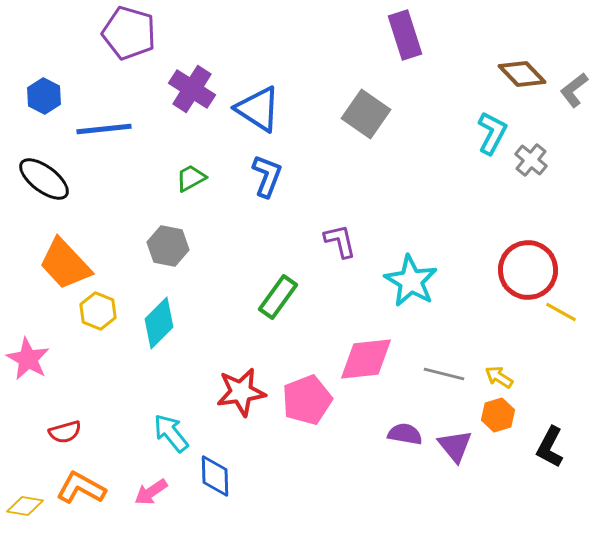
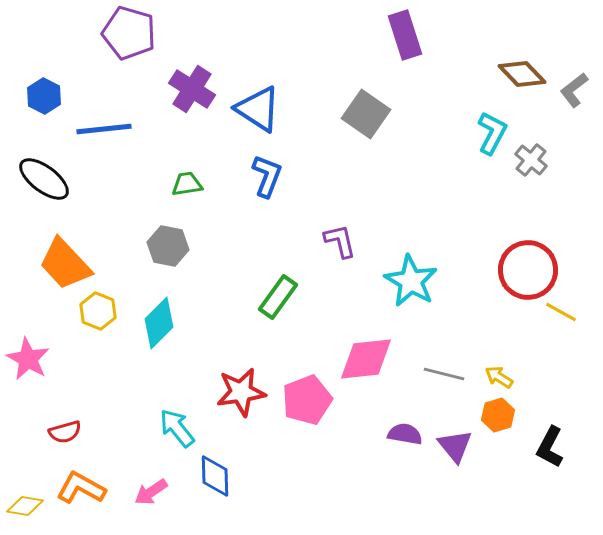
green trapezoid: moved 4 px left, 6 px down; rotated 20 degrees clockwise
cyan arrow: moved 6 px right, 5 px up
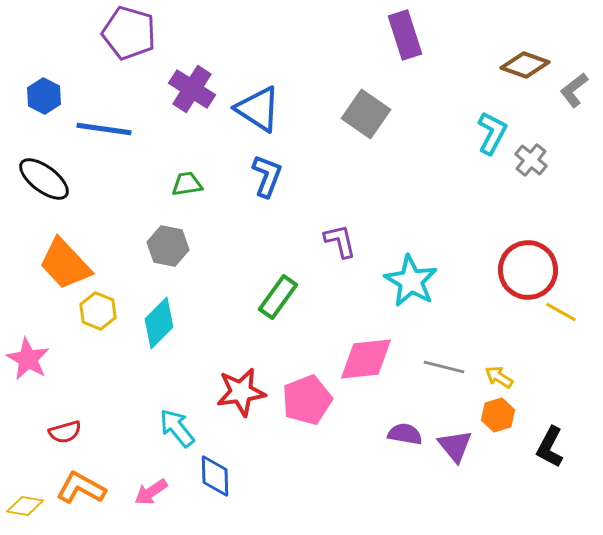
brown diamond: moved 3 px right, 9 px up; rotated 27 degrees counterclockwise
blue line: rotated 14 degrees clockwise
gray line: moved 7 px up
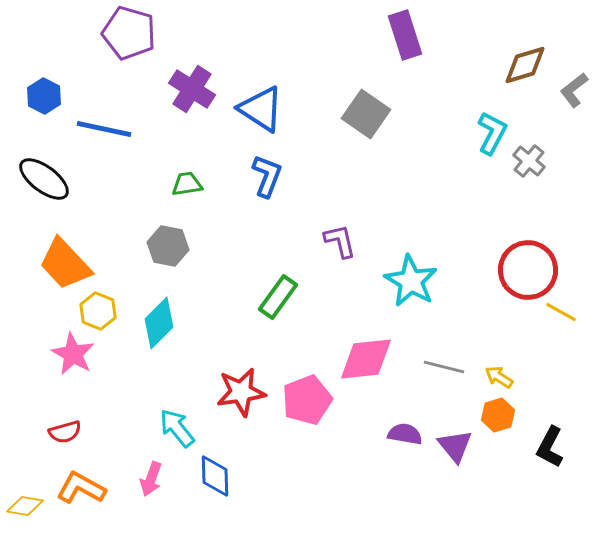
brown diamond: rotated 36 degrees counterclockwise
blue triangle: moved 3 px right
blue line: rotated 4 degrees clockwise
gray cross: moved 2 px left, 1 px down
pink star: moved 45 px right, 5 px up
pink arrow: moved 13 px up; rotated 36 degrees counterclockwise
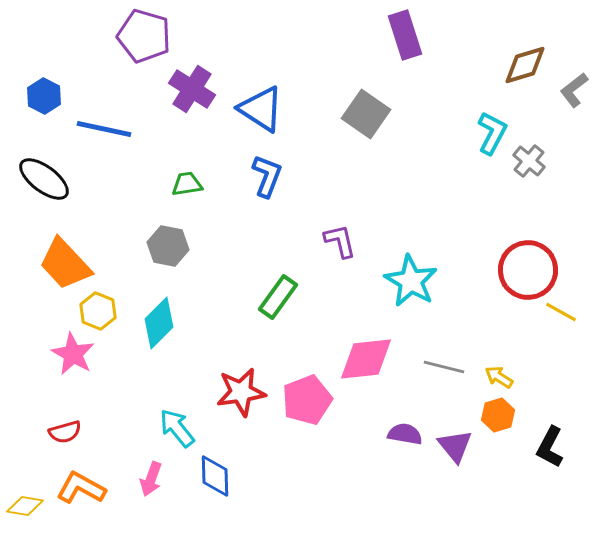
purple pentagon: moved 15 px right, 3 px down
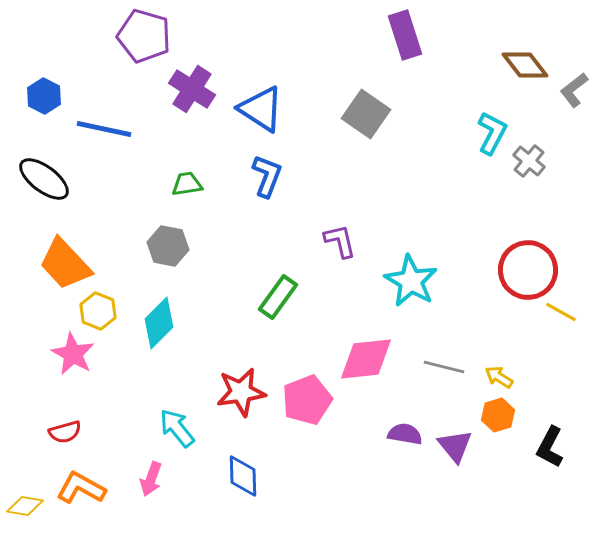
brown diamond: rotated 69 degrees clockwise
blue diamond: moved 28 px right
